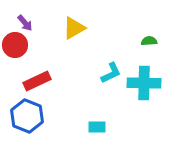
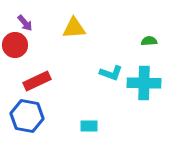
yellow triangle: rotated 25 degrees clockwise
cyan L-shape: rotated 45 degrees clockwise
blue hexagon: rotated 12 degrees counterclockwise
cyan rectangle: moved 8 px left, 1 px up
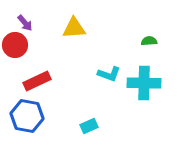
cyan L-shape: moved 2 px left, 1 px down
cyan rectangle: rotated 24 degrees counterclockwise
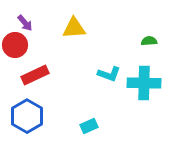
red rectangle: moved 2 px left, 6 px up
blue hexagon: rotated 20 degrees clockwise
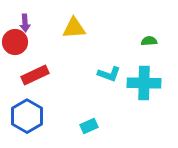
purple arrow: rotated 36 degrees clockwise
red circle: moved 3 px up
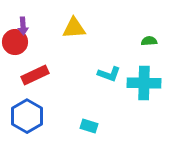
purple arrow: moved 2 px left, 3 px down
cyan rectangle: rotated 42 degrees clockwise
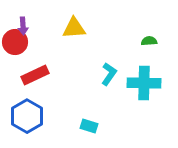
cyan L-shape: rotated 75 degrees counterclockwise
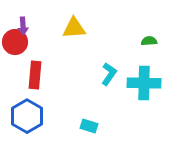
red rectangle: rotated 60 degrees counterclockwise
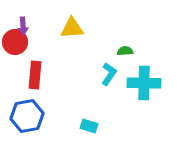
yellow triangle: moved 2 px left
green semicircle: moved 24 px left, 10 px down
blue hexagon: rotated 20 degrees clockwise
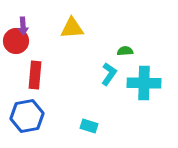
red circle: moved 1 px right, 1 px up
